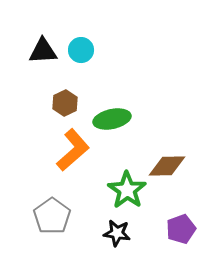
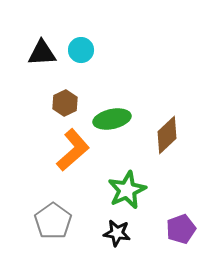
black triangle: moved 1 px left, 2 px down
brown diamond: moved 31 px up; rotated 42 degrees counterclockwise
green star: rotated 12 degrees clockwise
gray pentagon: moved 1 px right, 5 px down
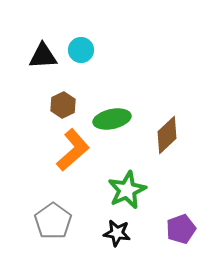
black triangle: moved 1 px right, 3 px down
brown hexagon: moved 2 px left, 2 px down
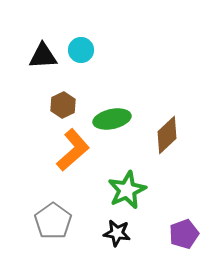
purple pentagon: moved 3 px right, 5 px down
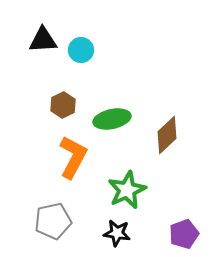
black triangle: moved 16 px up
orange L-shape: moved 7 px down; rotated 21 degrees counterclockwise
gray pentagon: rotated 24 degrees clockwise
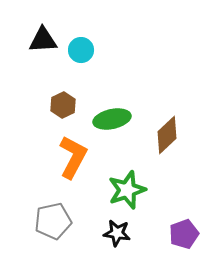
green star: rotated 6 degrees clockwise
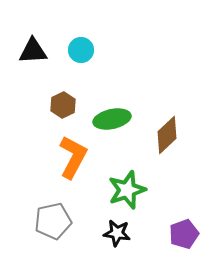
black triangle: moved 10 px left, 11 px down
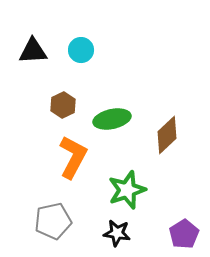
purple pentagon: rotated 12 degrees counterclockwise
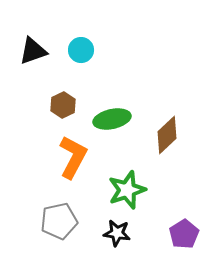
black triangle: rotated 16 degrees counterclockwise
gray pentagon: moved 6 px right
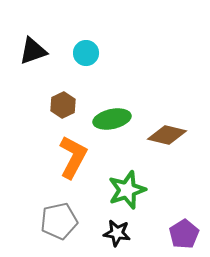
cyan circle: moved 5 px right, 3 px down
brown diamond: rotated 57 degrees clockwise
